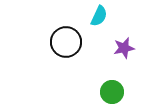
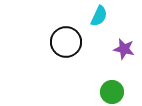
purple star: moved 1 px down; rotated 25 degrees clockwise
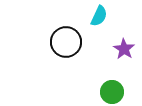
purple star: rotated 20 degrees clockwise
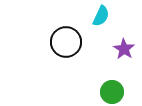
cyan semicircle: moved 2 px right
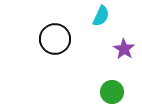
black circle: moved 11 px left, 3 px up
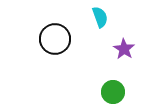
cyan semicircle: moved 1 px left, 1 px down; rotated 45 degrees counterclockwise
green circle: moved 1 px right
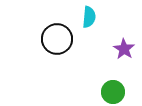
cyan semicircle: moved 11 px left; rotated 25 degrees clockwise
black circle: moved 2 px right
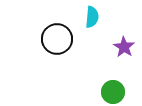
cyan semicircle: moved 3 px right
purple star: moved 2 px up
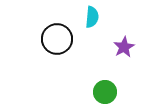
purple star: rotated 10 degrees clockwise
green circle: moved 8 px left
